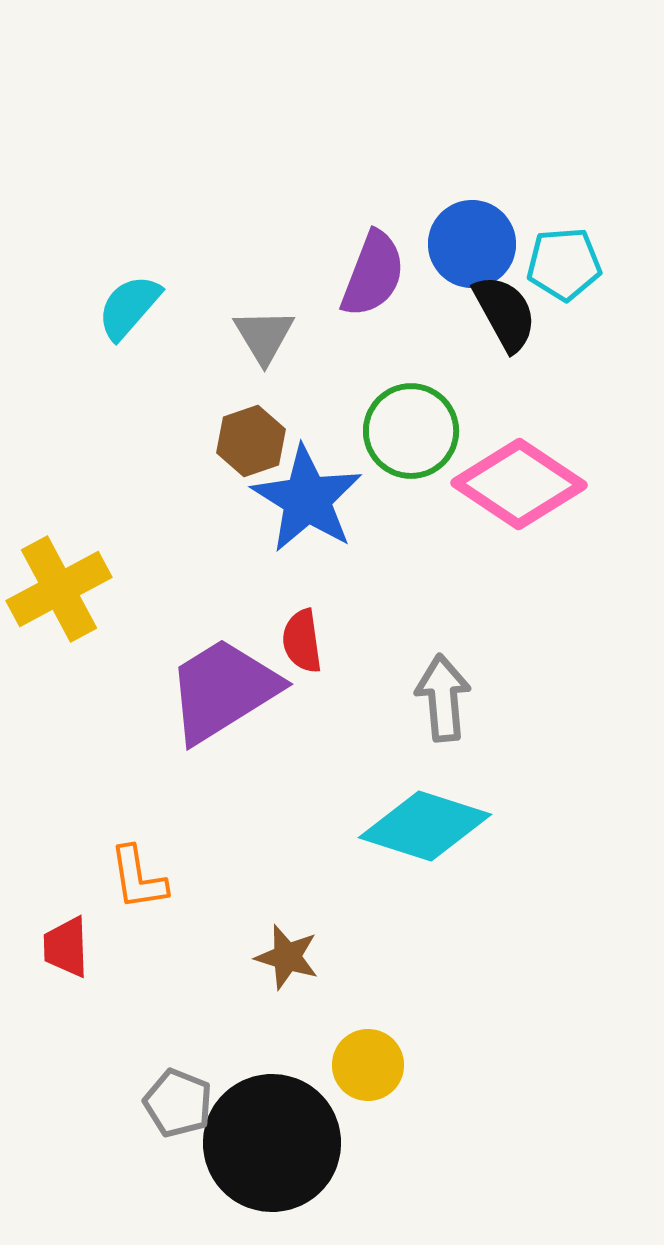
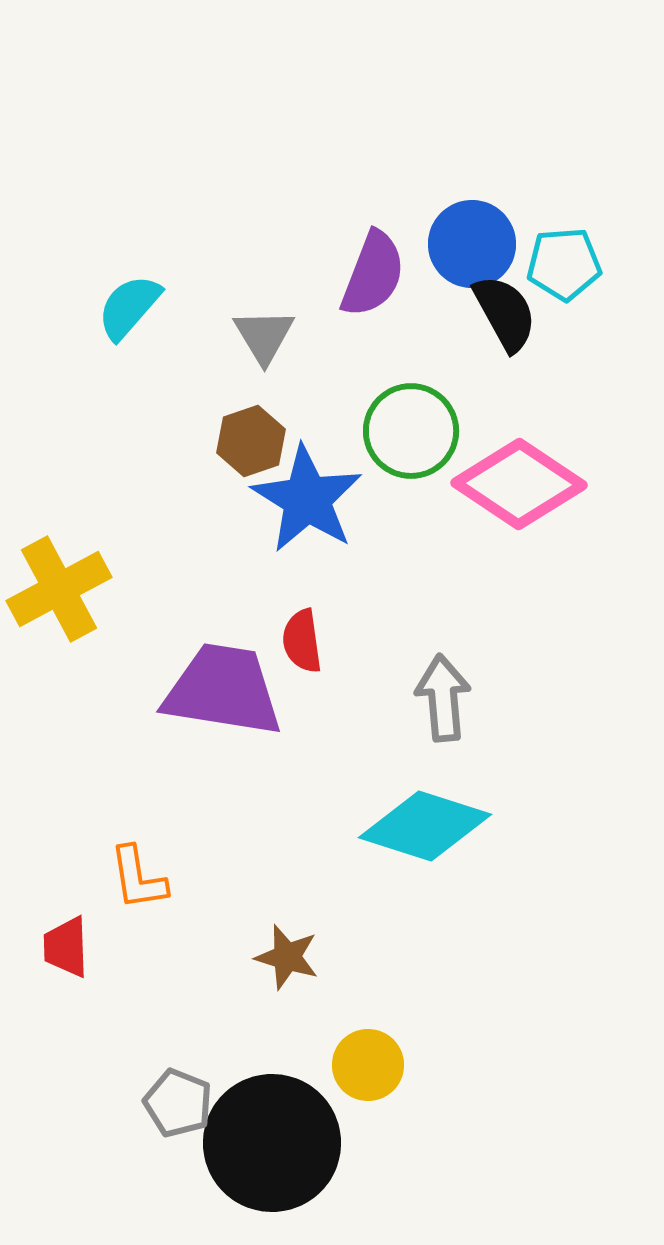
purple trapezoid: rotated 41 degrees clockwise
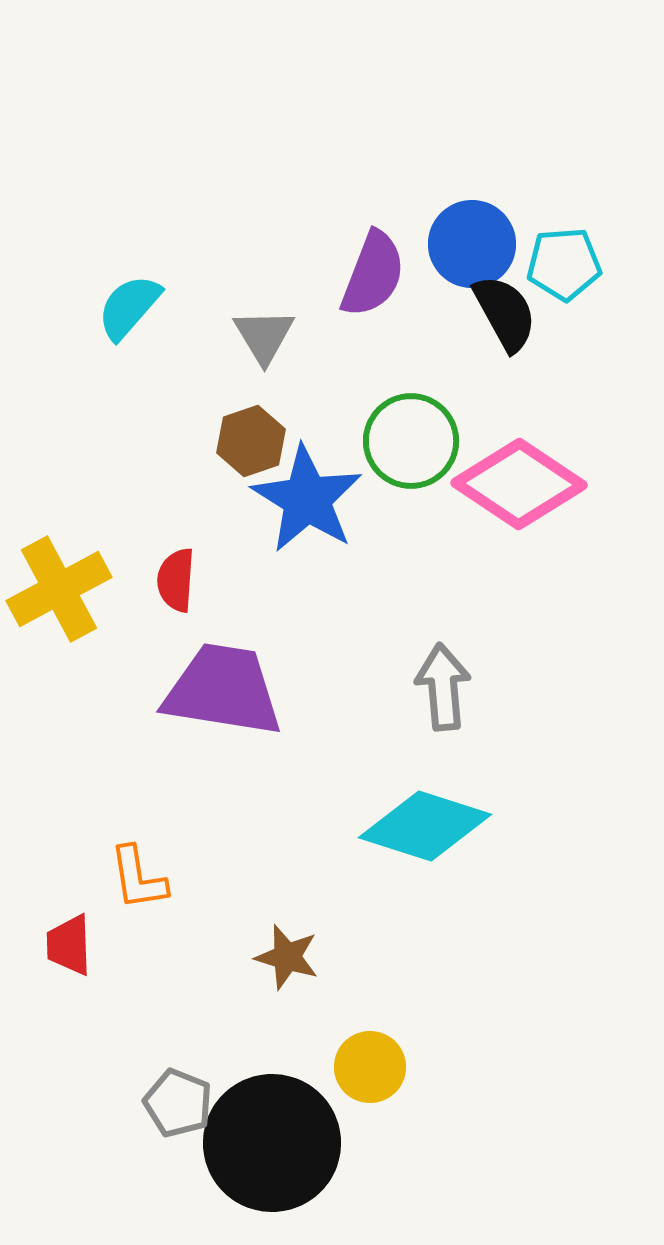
green circle: moved 10 px down
red semicircle: moved 126 px left, 61 px up; rotated 12 degrees clockwise
gray arrow: moved 11 px up
red trapezoid: moved 3 px right, 2 px up
yellow circle: moved 2 px right, 2 px down
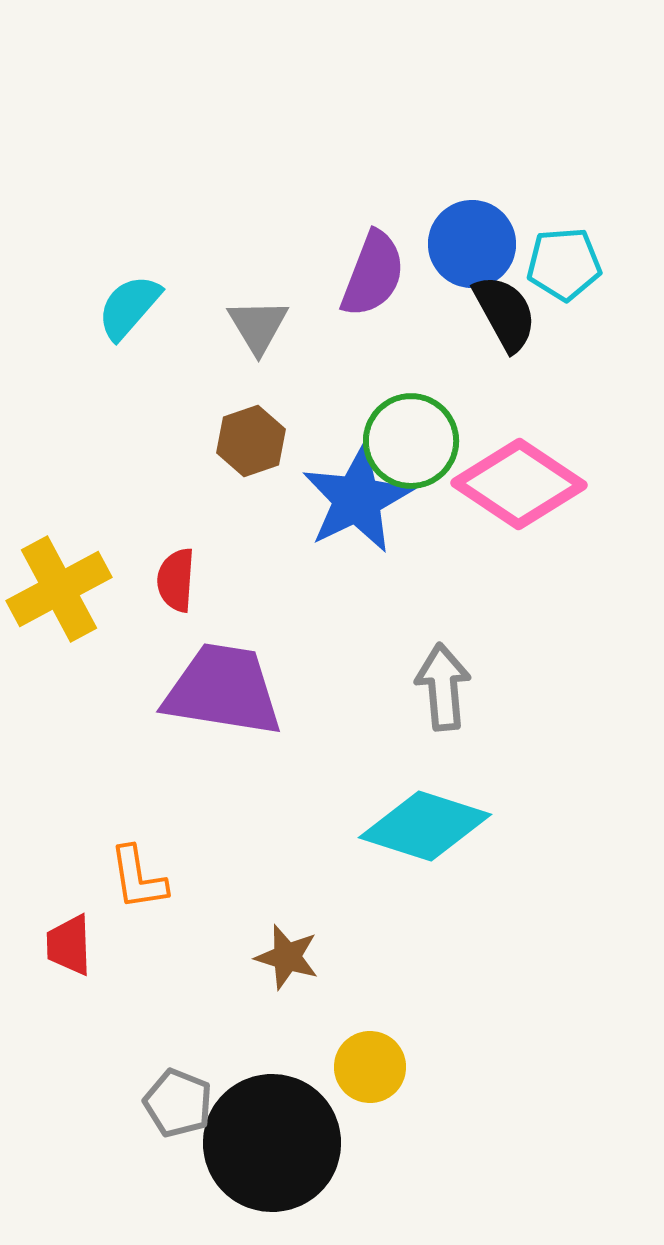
gray triangle: moved 6 px left, 10 px up
blue star: moved 50 px right; rotated 14 degrees clockwise
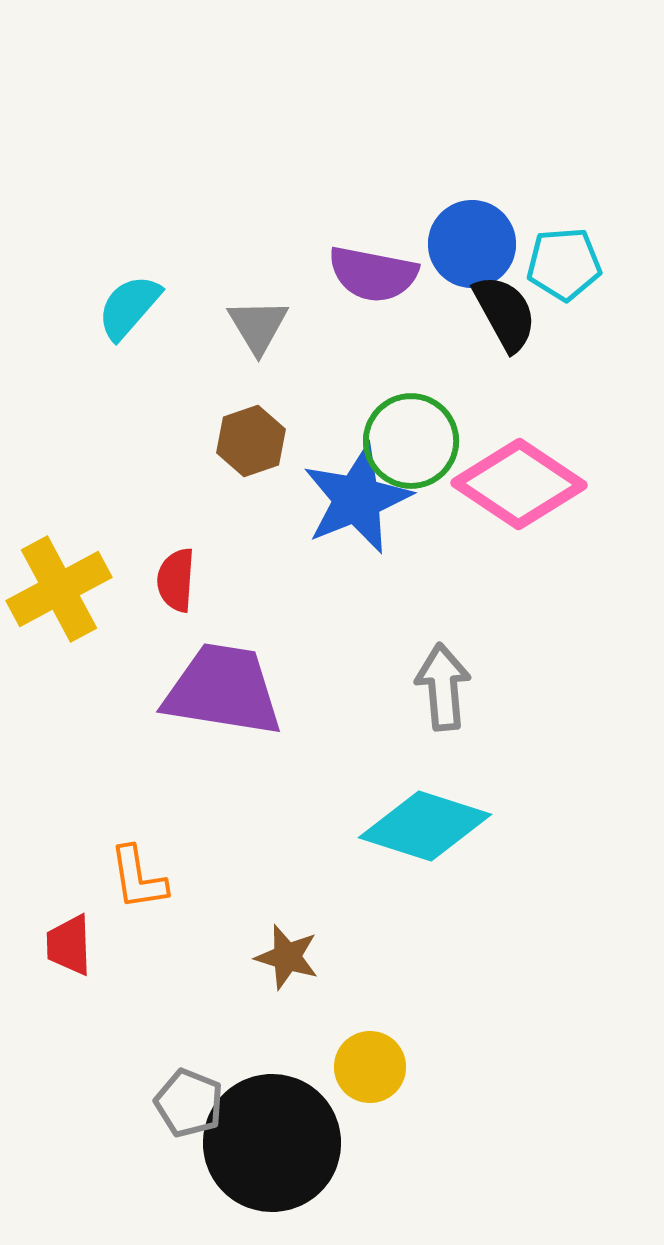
purple semicircle: rotated 80 degrees clockwise
blue star: rotated 4 degrees clockwise
gray pentagon: moved 11 px right
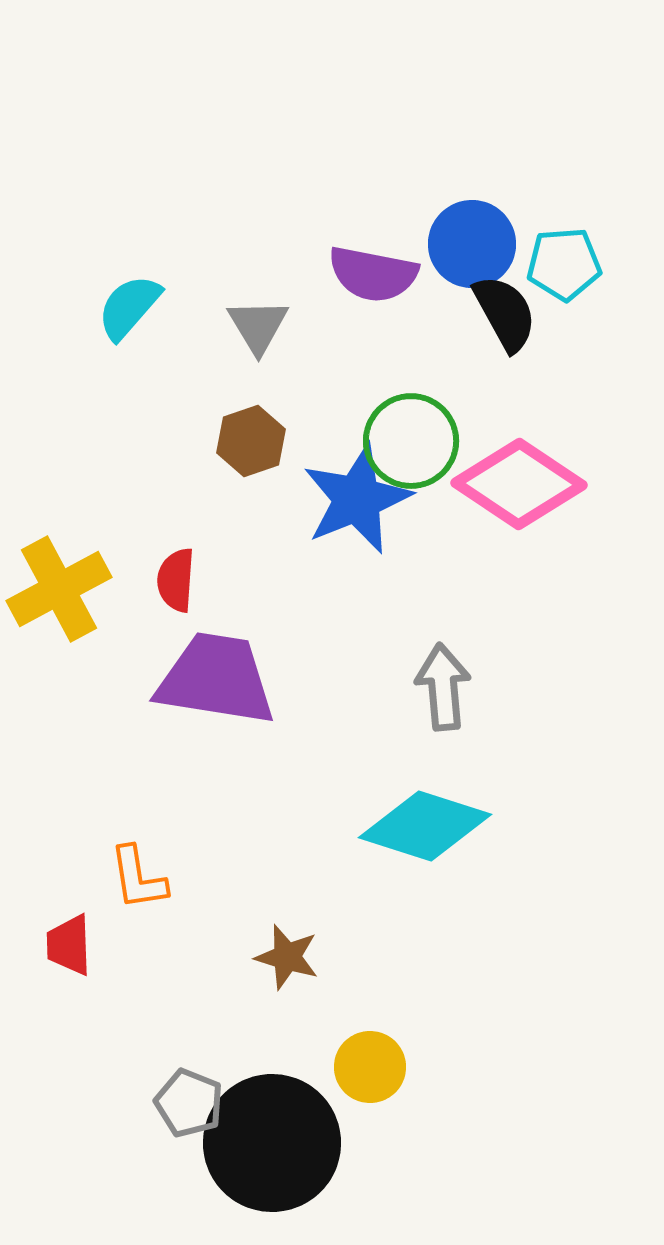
purple trapezoid: moved 7 px left, 11 px up
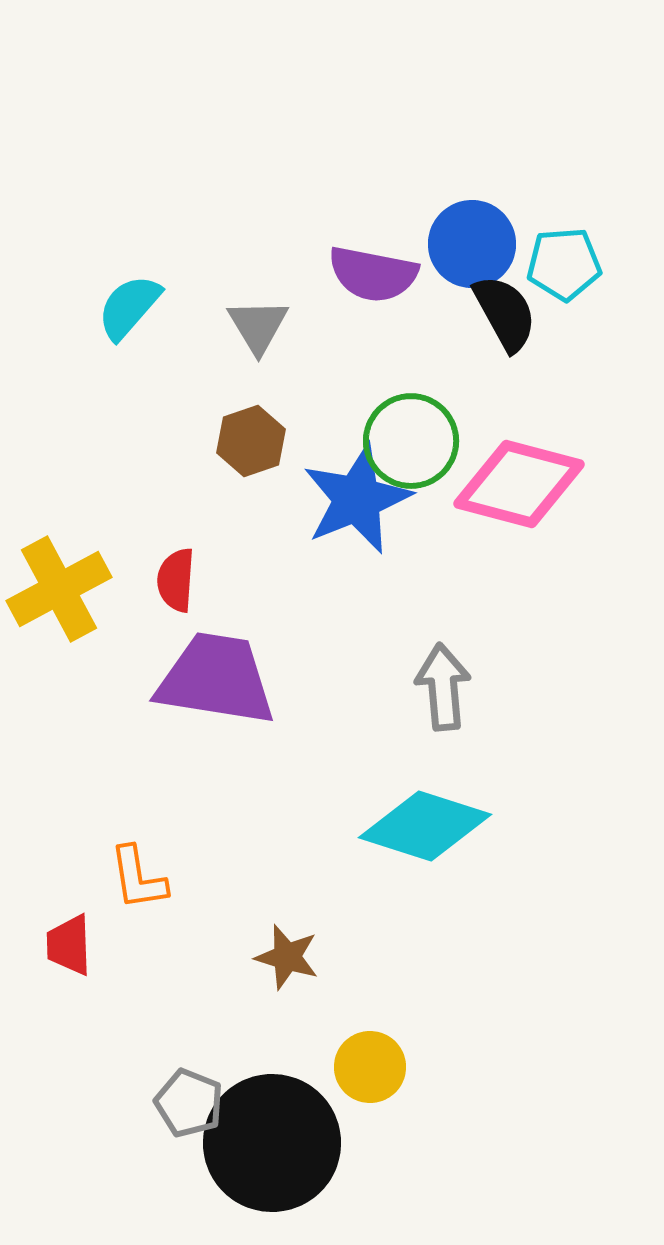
pink diamond: rotated 19 degrees counterclockwise
